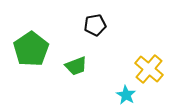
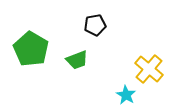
green pentagon: rotated 8 degrees counterclockwise
green trapezoid: moved 1 px right, 6 px up
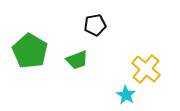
green pentagon: moved 1 px left, 2 px down
yellow cross: moved 3 px left
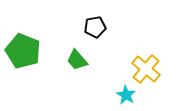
black pentagon: moved 2 px down
green pentagon: moved 7 px left; rotated 8 degrees counterclockwise
green trapezoid: rotated 70 degrees clockwise
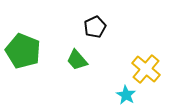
black pentagon: rotated 15 degrees counterclockwise
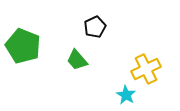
green pentagon: moved 5 px up
yellow cross: rotated 24 degrees clockwise
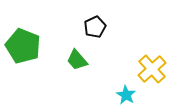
yellow cross: moved 6 px right; rotated 16 degrees counterclockwise
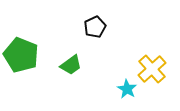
green pentagon: moved 2 px left, 9 px down
green trapezoid: moved 6 px left, 5 px down; rotated 85 degrees counterclockwise
cyan star: moved 1 px right, 6 px up
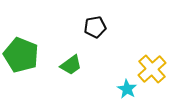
black pentagon: rotated 15 degrees clockwise
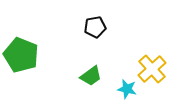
green trapezoid: moved 20 px right, 11 px down
cyan star: rotated 18 degrees counterclockwise
